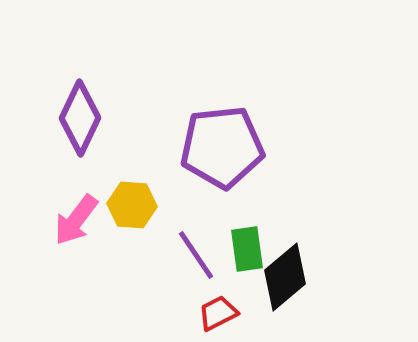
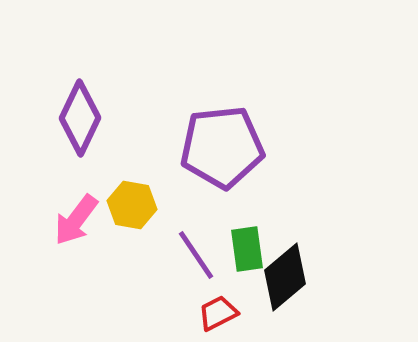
yellow hexagon: rotated 6 degrees clockwise
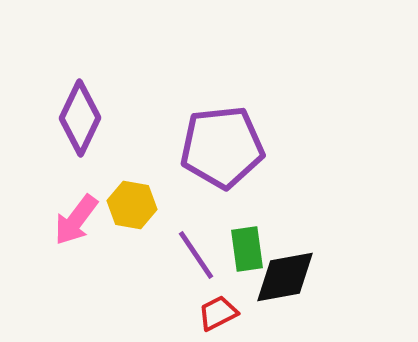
black diamond: rotated 30 degrees clockwise
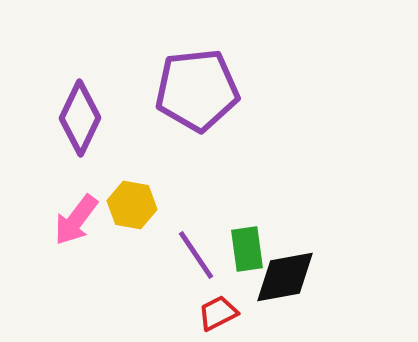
purple pentagon: moved 25 px left, 57 px up
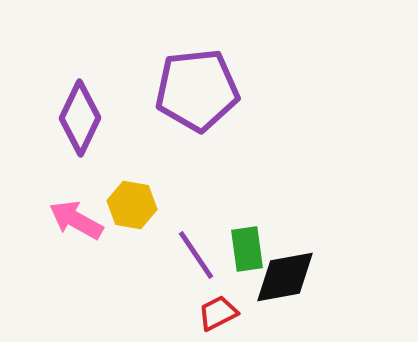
pink arrow: rotated 82 degrees clockwise
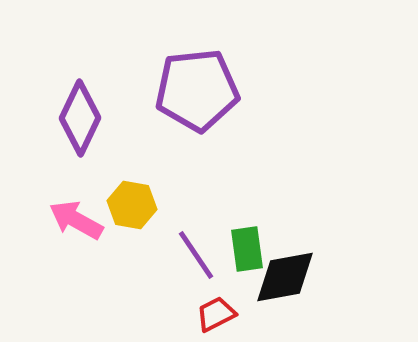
red trapezoid: moved 2 px left, 1 px down
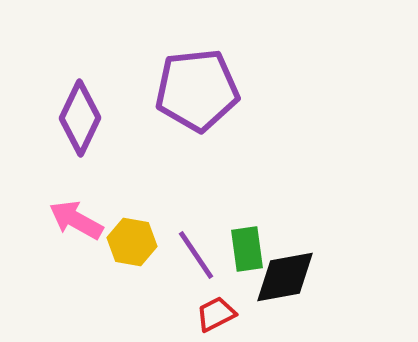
yellow hexagon: moved 37 px down
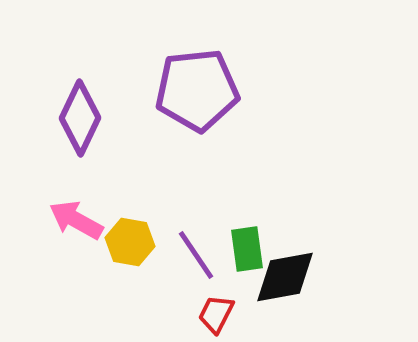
yellow hexagon: moved 2 px left
red trapezoid: rotated 36 degrees counterclockwise
